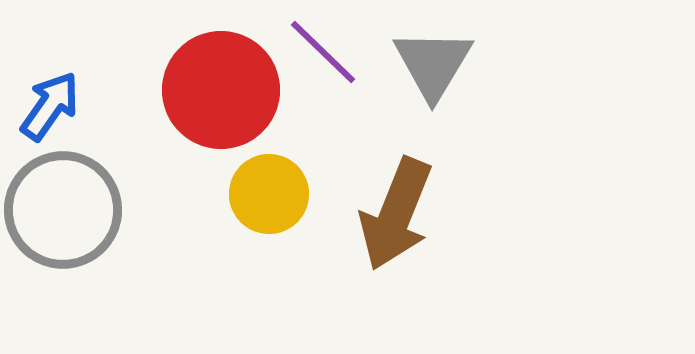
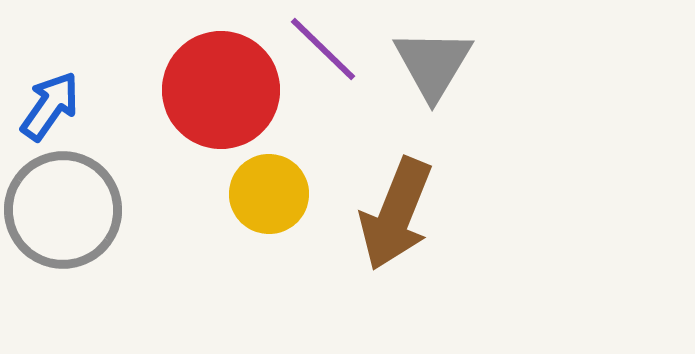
purple line: moved 3 px up
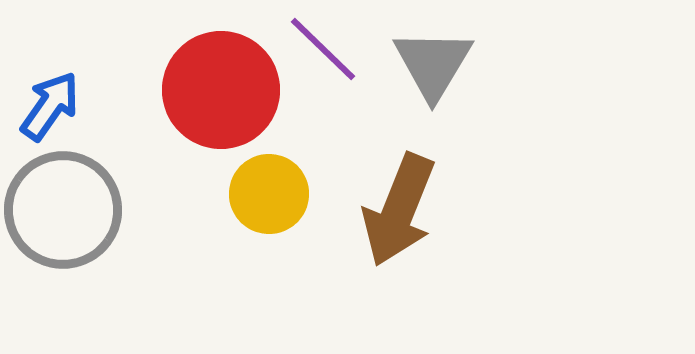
brown arrow: moved 3 px right, 4 px up
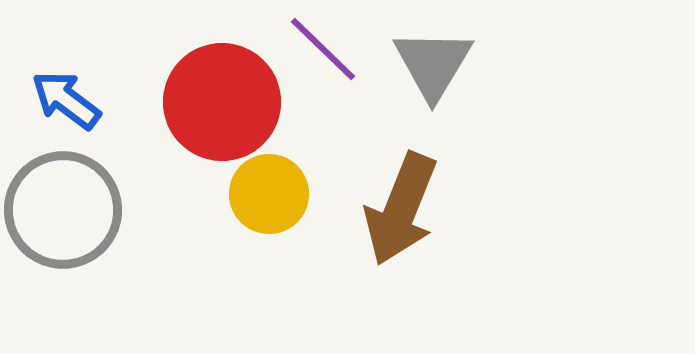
red circle: moved 1 px right, 12 px down
blue arrow: moved 16 px right, 6 px up; rotated 88 degrees counterclockwise
brown arrow: moved 2 px right, 1 px up
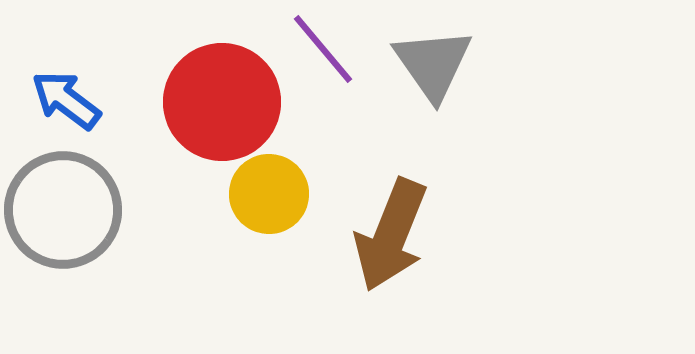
purple line: rotated 6 degrees clockwise
gray triangle: rotated 6 degrees counterclockwise
brown arrow: moved 10 px left, 26 px down
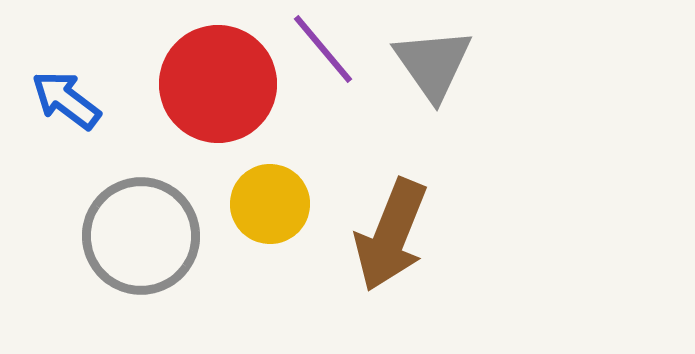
red circle: moved 4 px left, 18 px up
yellow circle: moved 1 px right, 10 px down
gray circle: moved 78 px right, 26 px down
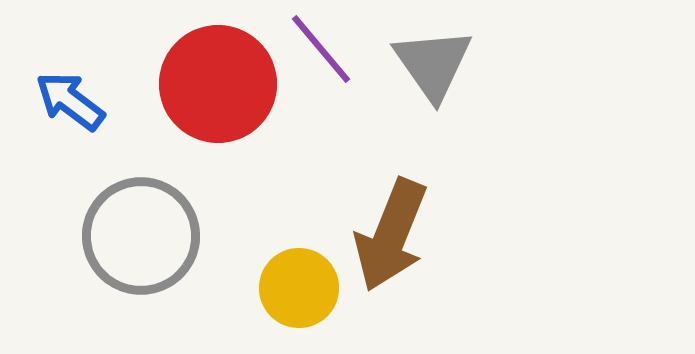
purple line: moved 2 px left
blue arrow: moved 4 px right, 1 px down
yellow circle: moved 29 px right, 84 px down
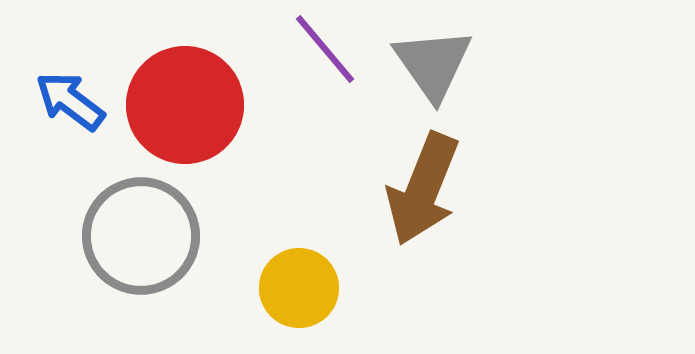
purple line: moved 4 px right
red circle: moved 33 px left, 21 px down
brown arrow: moved 32 px right, 46 px up
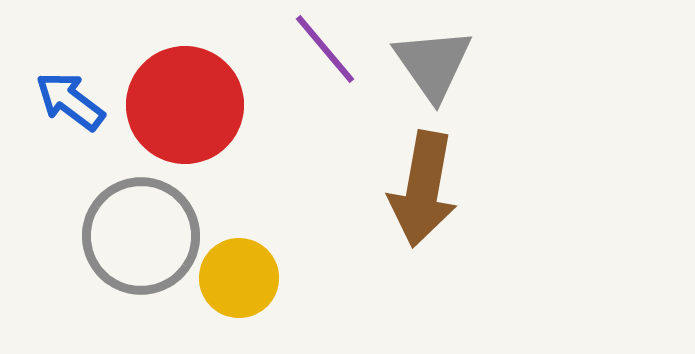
brown arrow: rotated 12 degrees counterclockwise
yellow circle: moved 60 px left, 10 px up
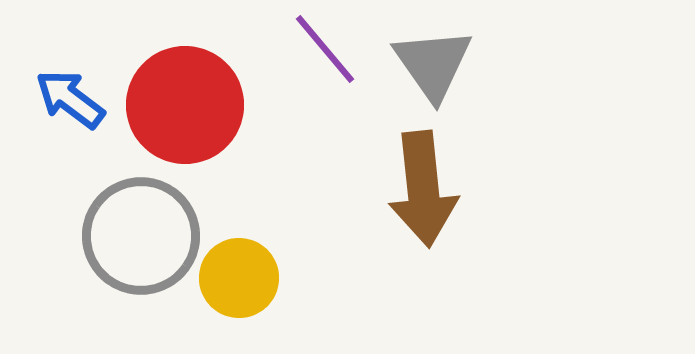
blue arrow: moved 2 px up
brown arrow: rotated 16 degrees counterclockwise
